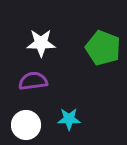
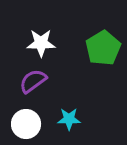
green pentagon: rotated 20 degrees clockwise
purple semicircle: rotated 28 degrees counterclockwise
white circle: moved 1 px up
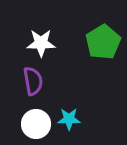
green pentagon: moved 6 px up
purple semicircle: rotated 116 degrees clockwise
white circle: moved 10 px right
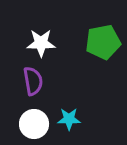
green pentagon: rotated 20 degrees clockwise
white circle: moved 2 px left
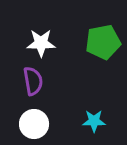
cyan star: moved 25 px right, 2 px down
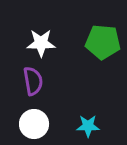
green pentagon: rotated 16 degrees clockwise
cyan star: moved 6 px left, 5 px down
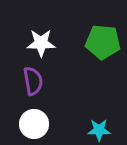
cyan star: moved 11 px right, 4 px down
